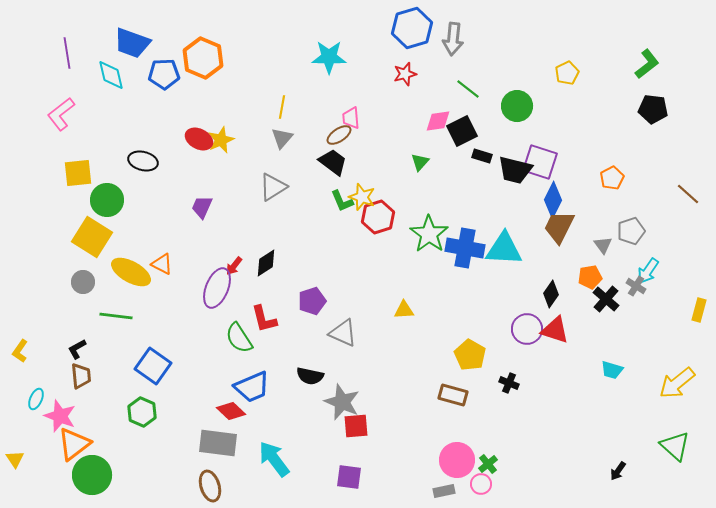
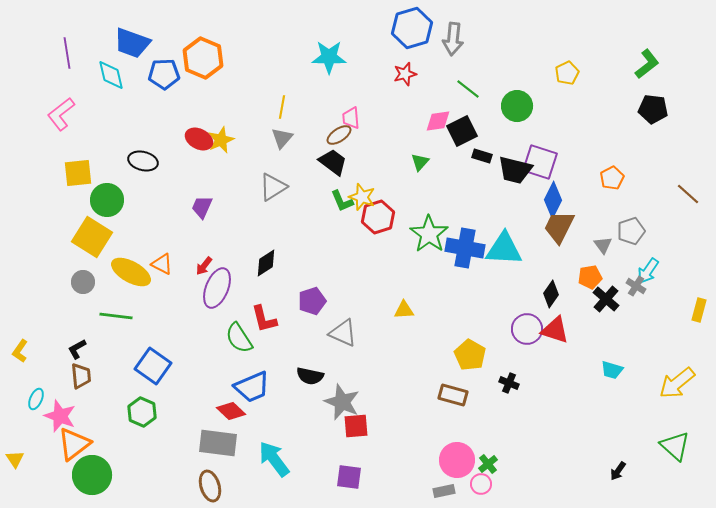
red arrow at (234, 266): moved 30 px left
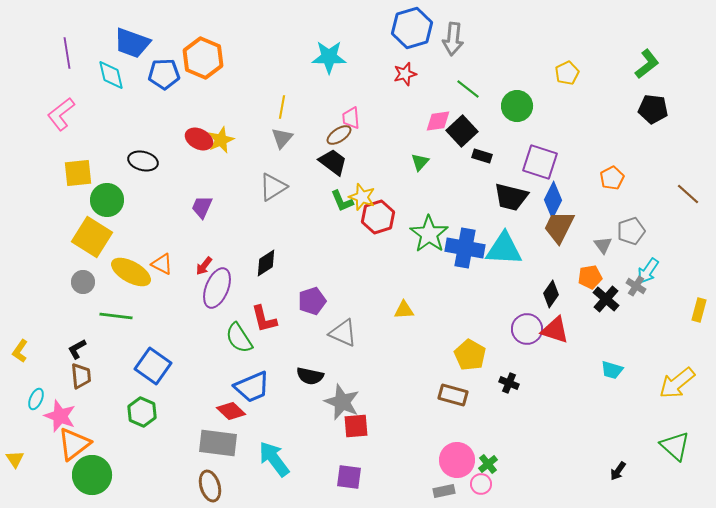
black square at (462, 131): rotated 16 degrees counterclockwise
black trapezoid at (515, 170): moved 4 px left, 27 px down
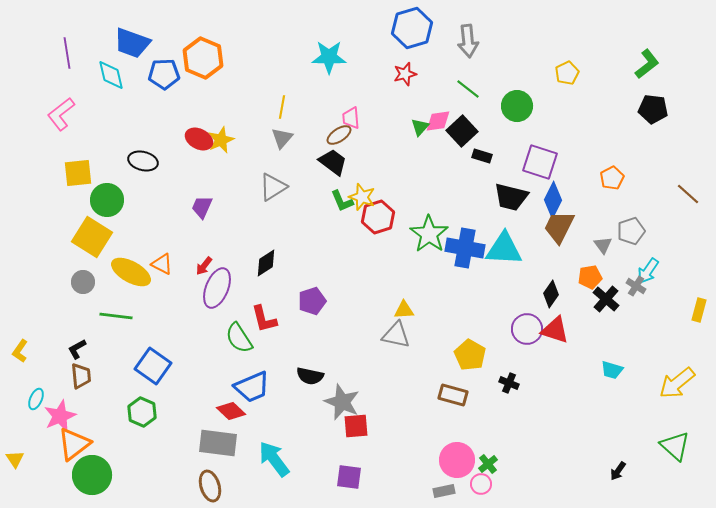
gray arrow at (453, 39): moved 15 px right, 2 px down; rotated 12 degrees counterclockwise
green triangle at (420, 162): moved 35 px up
gray triangle at (343, 333): moved 53 px right, 2 px down; rotated 12 degrees counterclockwise
pink star at (60, 416): rotated 28 degrees clockwise
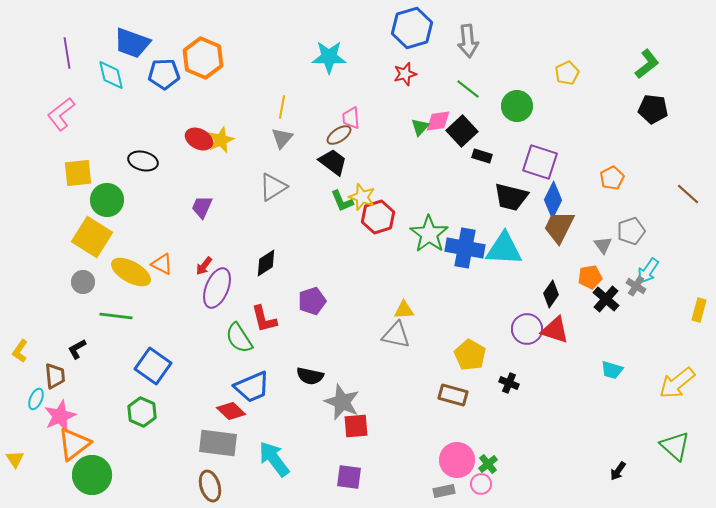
brown trapezoid at (81, 376): moved 26 px left
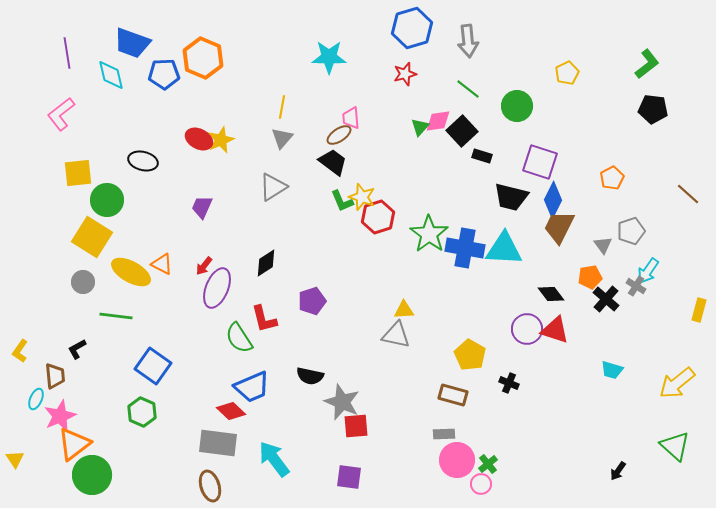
black diamond at (551, 294): rotated 72 degrees counterclockwise
gray rectangle at (444, 491): moved 57 px up; rotated 10 degrees clockwise
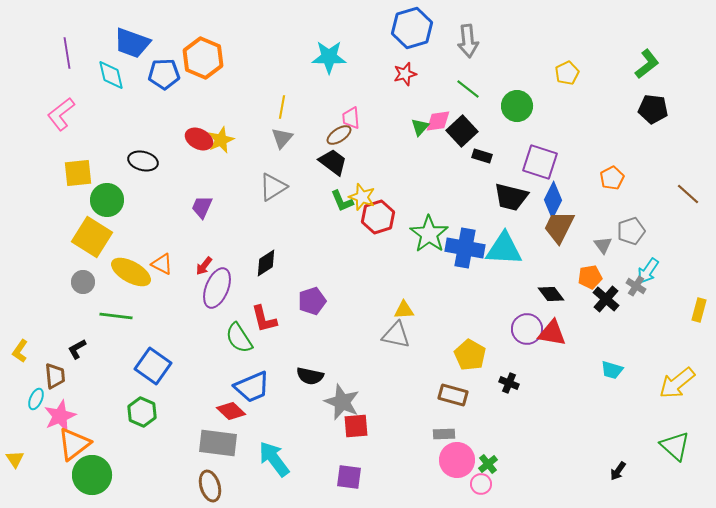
red triangle at (555, 330): moved 3 px left, 3 px down; rotated 8 degrees counterclockwise
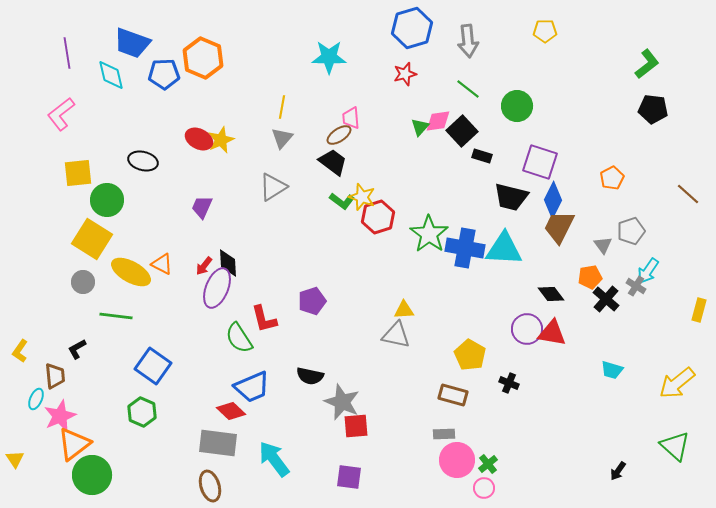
yellow pentagon at (567, 73): moved 22 px left, 42 px up; rotated 25 degrees clockwise
green L-shape at (342, 201): rotated 30 degrees counterclockwise
yellow square at (92, 237): moved 2 px down
black diamond at (266, 263): moved 38 px left; rotated 60 degrees counterclockwise
pink circle at (481, 484): moved 3 px right, 4 px down
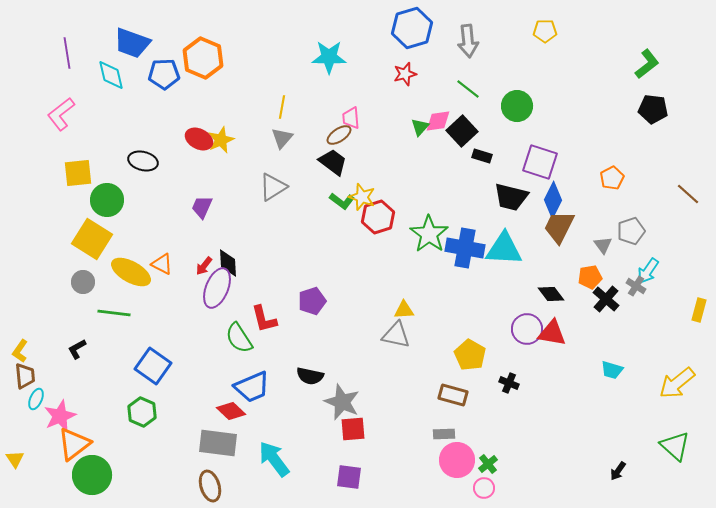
green line at (116, 316): moved 2 px left, 3 px up
brown trapezoid at (55, 376): moved 30 px left
red square at (356, 426): moved 3 px left, 3 px down
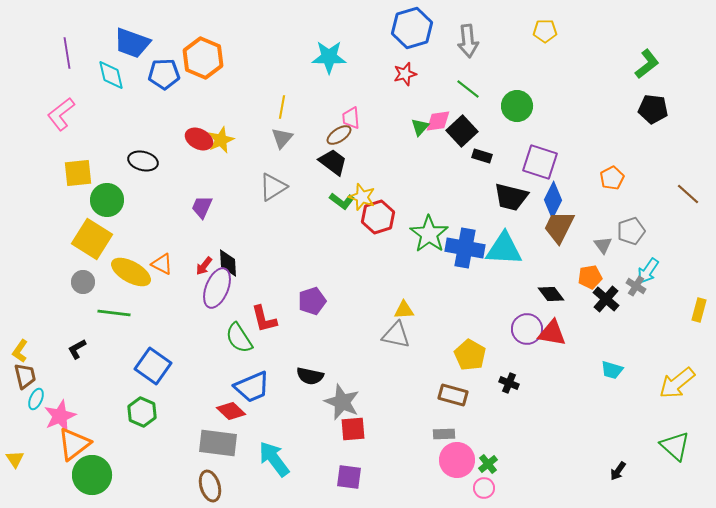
brown trapezoid at (25, 376): rotated 8 degrees counterclockwise
